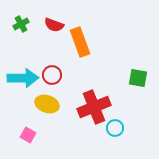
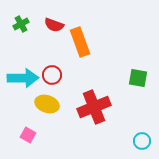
cyan circle: moved 27 px right, 13 px down
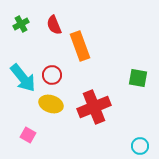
red semicircle: rotated 48 degrees clockwise
orange rectangle: moved 4 px down
cyan arrow: rotated 52 degrees clockwise
yellow ellipse: moved 4 px right
cyan circle: moved 2 px left, 5 px down
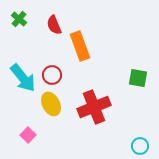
green cross: moved 2 px left, 5 px up; rotated 21 degrees counterclockwise
yellow ellipse: rotated 45 degrees clockwise
pink square: rotated 14 degrees clockwise
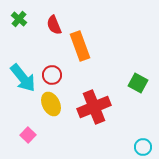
green square: moved 5 px down; rotated 18 degrees clockwise
cyan circle: moved 3 px right, 1 px down
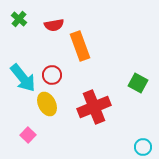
red semicircle: rotated 78 degrees counterclockwise
yellow ellipse: moved 4 px left
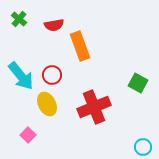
cyan arrow: moved 2 px left, 2 px up
